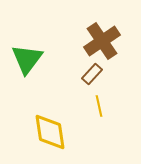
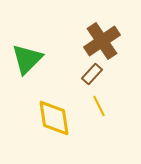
green triangle: rotated 8 degrees clockwise
yellow line: rotated 15 degrees counterclockwise
yellow diamond: moved 4 px right, 14 px up
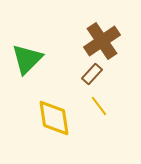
yellow line: rotated 10 degrees counterclockwise
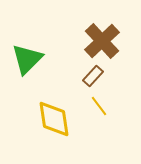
brown cross: rotated 9 degrees counterclockwise
brown rectangle: moved 1 px right, 2 px down
yellow diamond: moved 1 px down
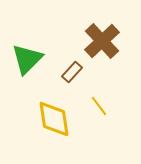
brown rectangle: moved 21 px left, 4 px up
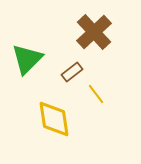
brown cross: moved 8 px left, 9 px up
brown rectangle: rotated 10 degrees clockwise
yellow line: moved 3 px left, 12 px up
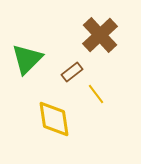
brown cross: moved 6 px right, 3 px down
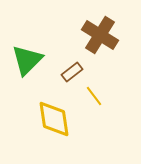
brown cross: rotated 15 degrees counterclockwise
green triangle: moved 1 px down
yellow line: moved 2 px left, 2 px down
